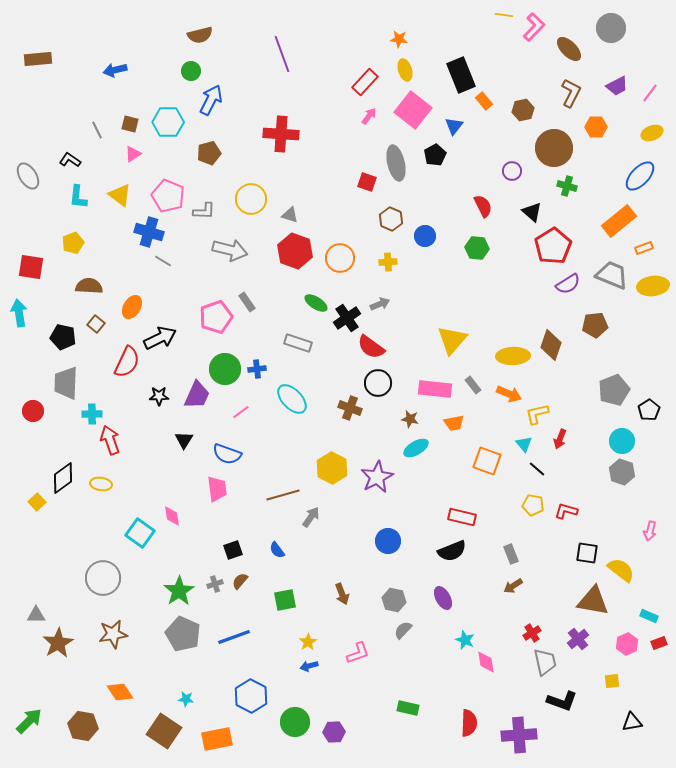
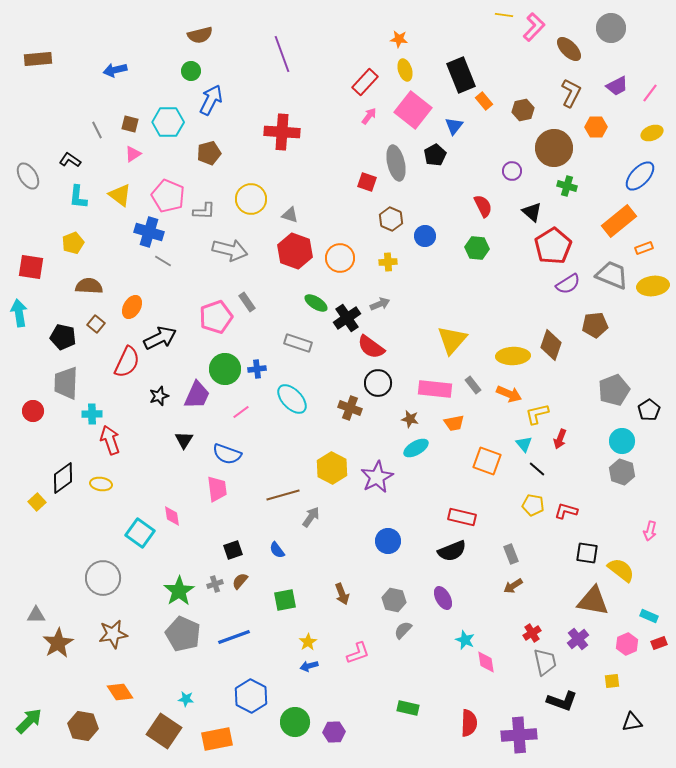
red cross at (281, 134): moved 1 px right, 2 px up
black star at (159, 396): rotated 18 degrees counterclockwise
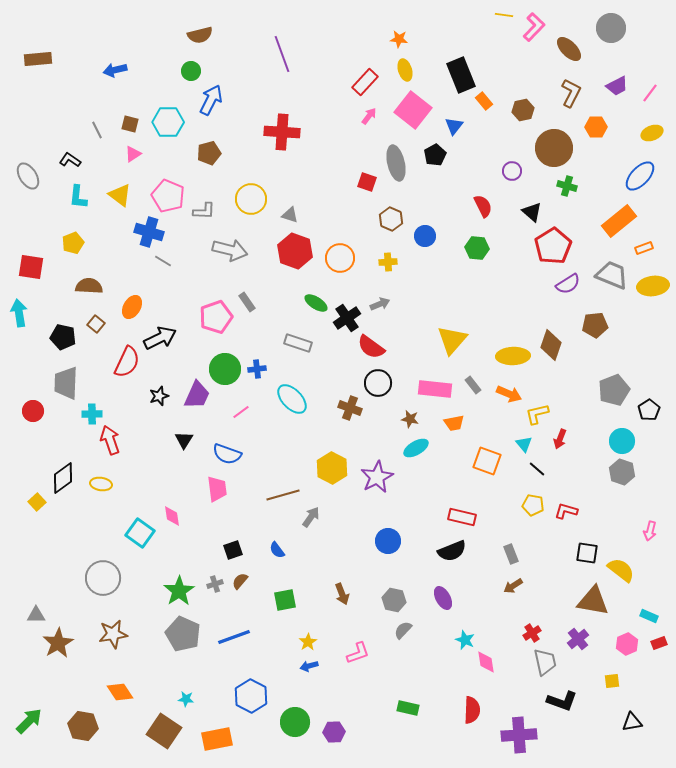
red semicircle at (469, 723): moved 3 px right, 13 px up
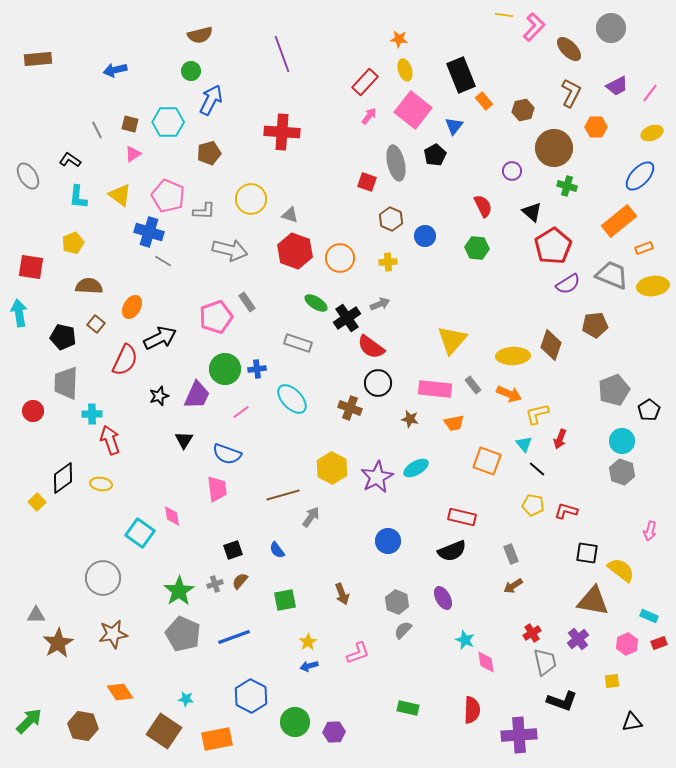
red semicircle at (127, 362): moved 2 px left, 2 px up
cyan ellipse at (416, 448): moved 20 px down
gray hexagon at (394, 600): moved 3 px right, 2 px down; rotated 10 degrees clockwise
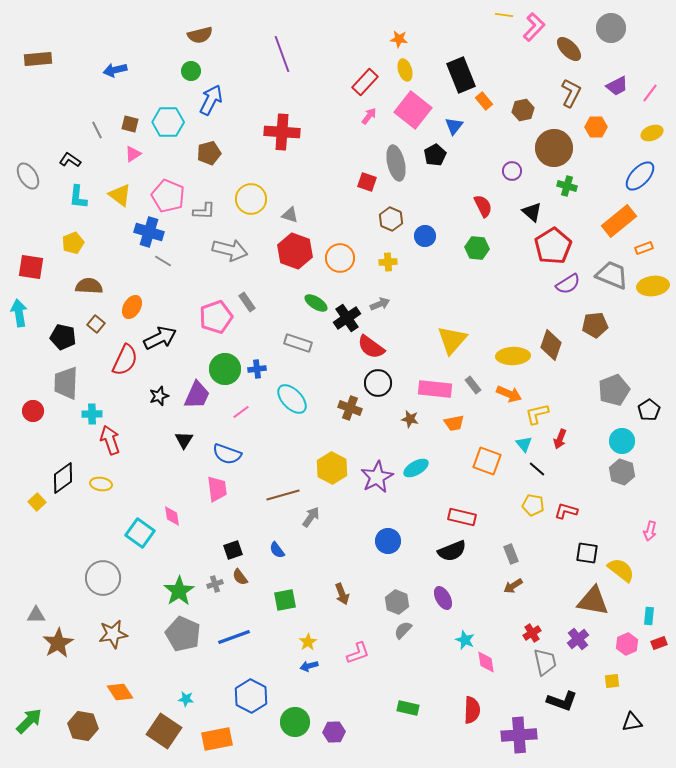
brown semicircle at (240, 581): moved 4 px up; rotated 78 degrees counterclockwise
cyan rectangle at (649, 616): rotated 72 degrees clockwise
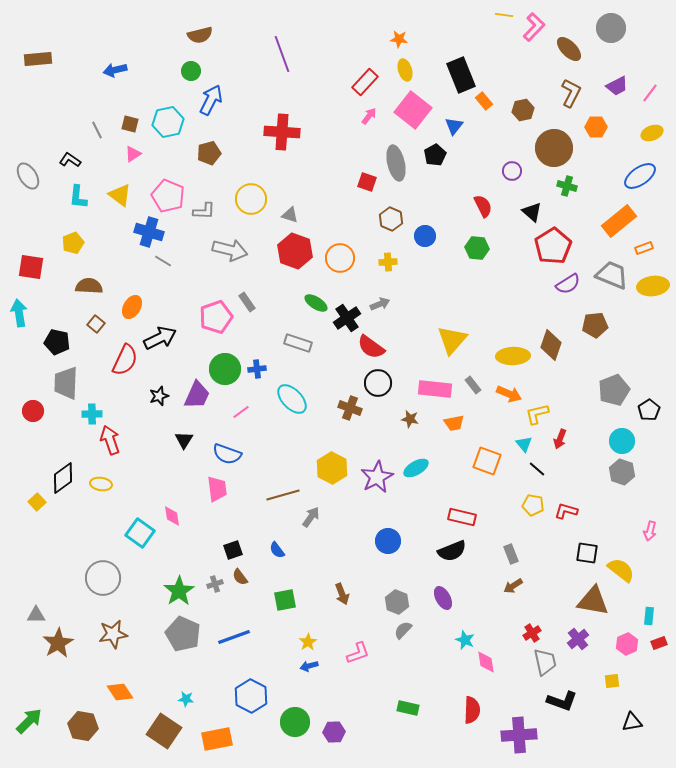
cyan hexagon at (168, 122): rotated 12 degrees counterclockwise
blue ellipse at (640, 176): rotated 12 degrees clockwise
black pentagon at (63, 337): moved 6 px left, 5 px down
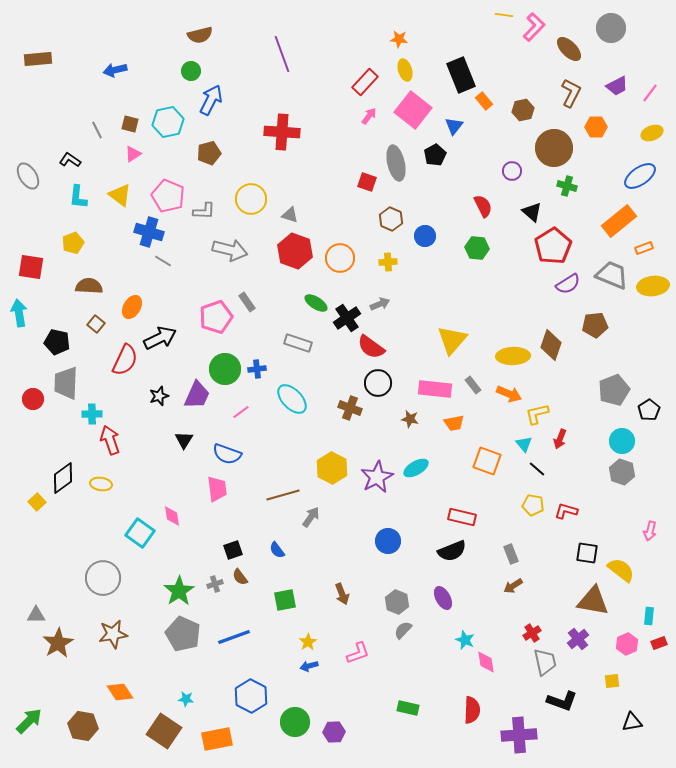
red circle at (33, 411): moved 12 px up
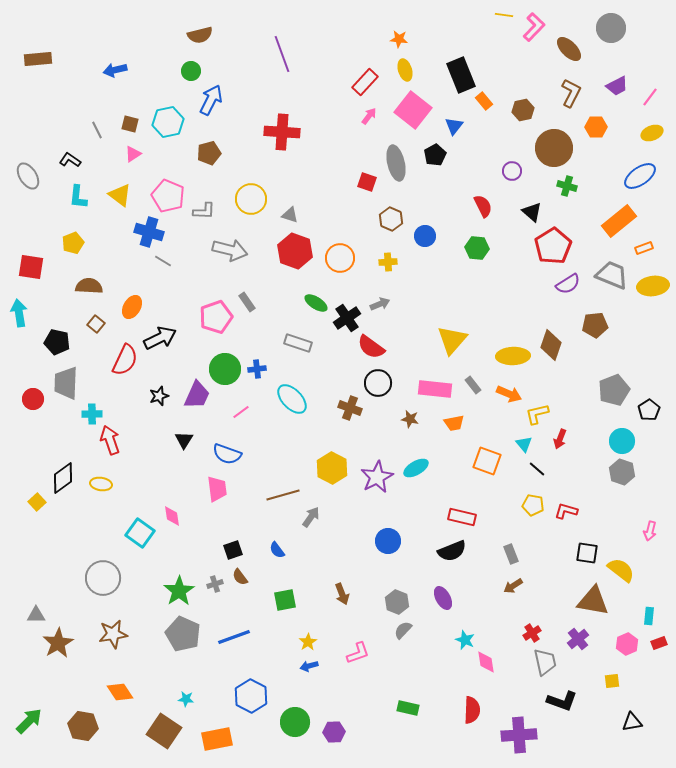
pink line at (650, 93): moved 4 px down
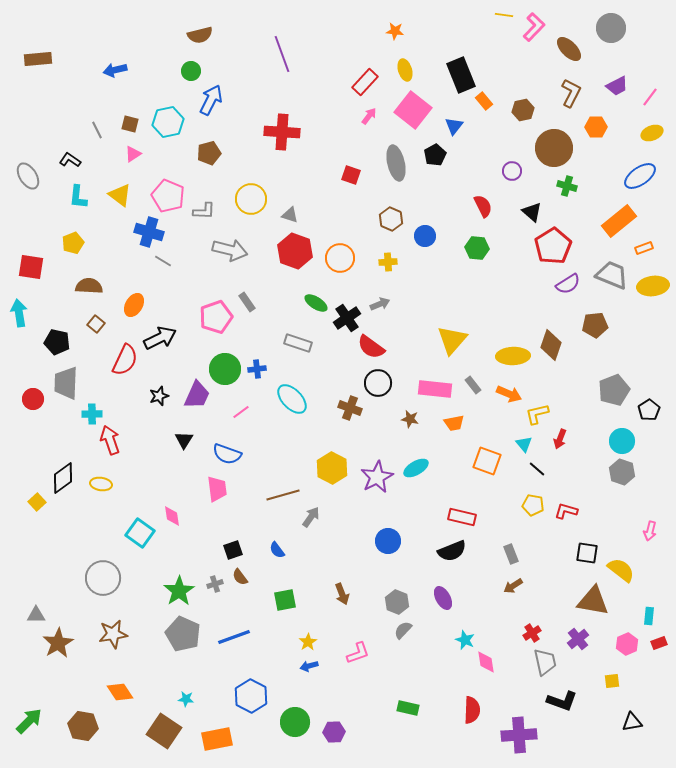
orange star at (399, 39): moved 4 px left, 8 px up
red square at (367, 182): moved 16 px left, 7 px up
orange ellipse at (132, 307): moved 2 px right, 2 px up
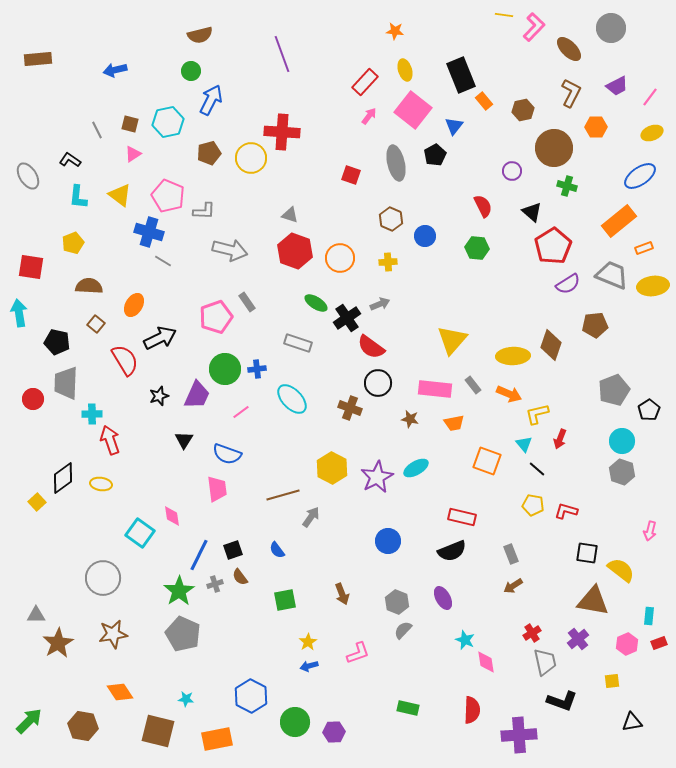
yellow circle at (251, 199): moved 41 px up
red semicircle at (125, 360): rotated 56 degrees counterclockwise
blue line at (234, 637): moved 35 px left, 82 px up; rotated 44 degrees counterclockwise
brown square at (164, 731): moved 6 px left; rotated 20 degrees counterclockwise
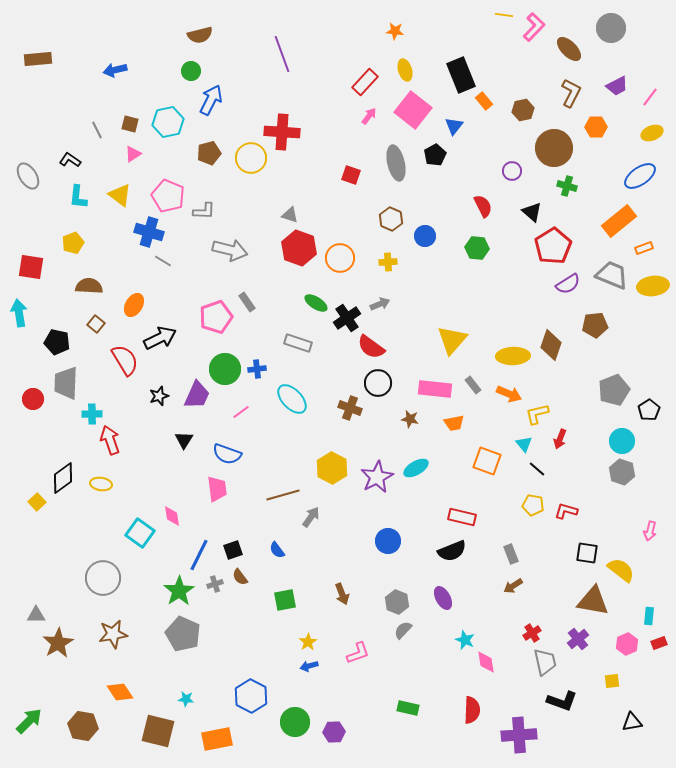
red hexagon at (295, 251): moved 4 px right, 3 px up
